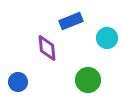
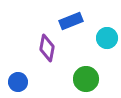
purple diamond: rotated 16 degrees clockwise
green circle: moved 2 px left, 1 px up
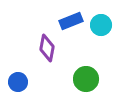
cyan circle: moved 6 px left, 13 px up
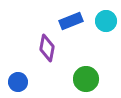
cyan circle: moved 5 px right, 4 px up
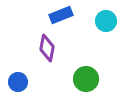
blue rectangle: moved 10 px left, 6 px up
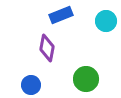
blue circle: moved 13 px right, 3 px down
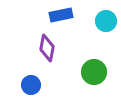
blue rectangle: rotated 10 degrees clockwise
green circle: moved 8 px right, 7 px up
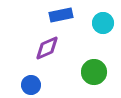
cyan circle: moved 3 px left, 2 px down
purple diamond: rotated 56 degrees clockwise
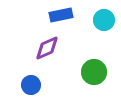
cyan circle: moved 1 px right, 3 px up
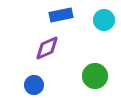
green circle: moved 1 px right, 4 px down
blue circle: moved 3 px right
